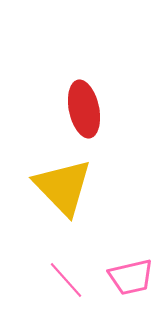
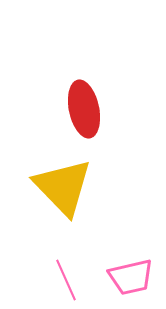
pink line: rotated 18 degrees clockwise
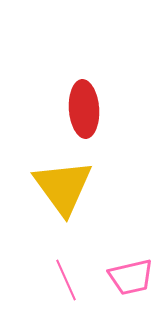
red ellipse: rotated 8 degrees clockwise
yellow triangle: rotated 8 degrees clockwise
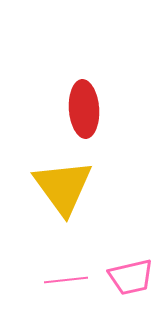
pink line: rotated 72 degrees counterclockwise
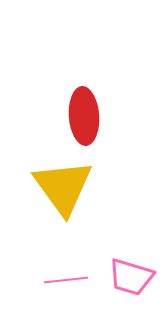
red ellipse: moved 7 px down
pink trapezoid: rotated 30 degrees clockwise
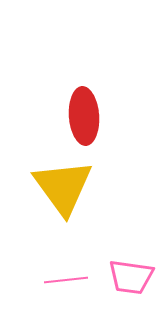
pink trapezoid: rotated 9 degrees counterclockwise
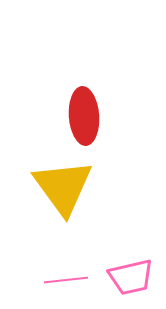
pink trapezoid: rotated 21 degrees counterclockwise
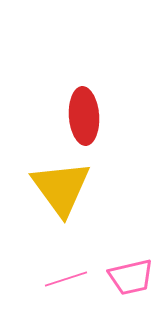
yellow triangle: moved 2 px left, 1 px down
pink line: moved 1 px up; rotated 12 degrees counterclockwise
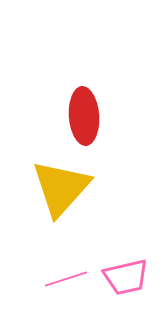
yellow triangle: rotated 18 degrees clockwise
pink trapezoid: moved 5 px left
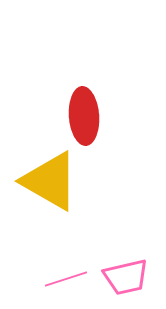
yellow triangle: moved 11 px left, 7 px up; rotated 42 degrees counterclockwise
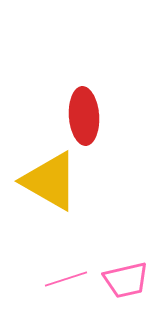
pink trapezoid: moved 3 px down
